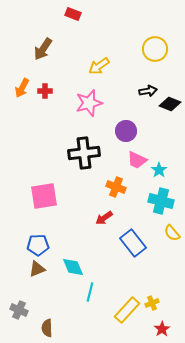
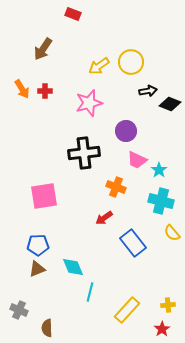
yellow circle: moved 24 px left, 13 px down
orange arrow: moved 1 px down; rotated 60 degrees counterclockwise
yellow cross: moved 16 px right, 2 px down; rotated 16 degrees clockwise
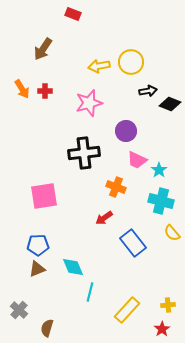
yellow arrow: rotated 25 degrees clockwise
gray cross: rotated 18 degrees clockwise
brown semicircle: rotated 18 degrees clockwise
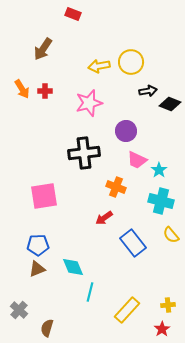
yellow semicircle: moved 1 px left, 2 px down
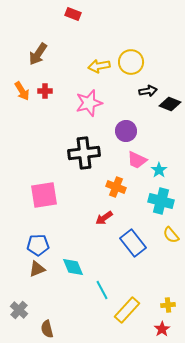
brown arrow: moved 5 px left, 5 px down
orange arrow: moved 2 px down
pink square: moved 1 px up
cyan line: moved 12 px right, 2 px up; rotated 42 degrees counterclockwise
brown semicircle: moved 1 px down; rotated 30 degrees counterclockwise
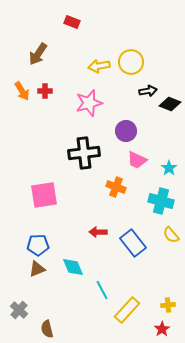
red rectangle: moved 1 px left, 8 px down
cyan star: moved 10 px right, 2 px up
red arrow: moved 6 px left, 14 px down; rotated 36 degrees clockwise
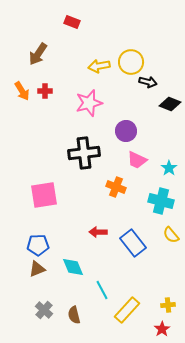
black arrow: moved 9 px up; rotated 24 degrees clockwise
gray cross: moved 25 px right
brown semicircle: moved 27 px right, 14 px up
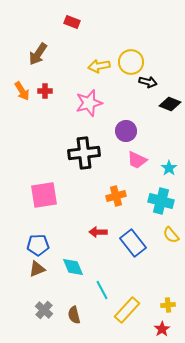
orange cross: moved 9 px down; rotated 36 degrees counterclockwise
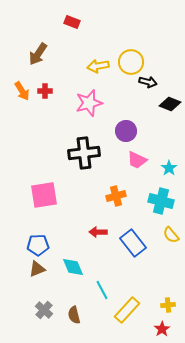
yellow arrow: moved 1 px left
